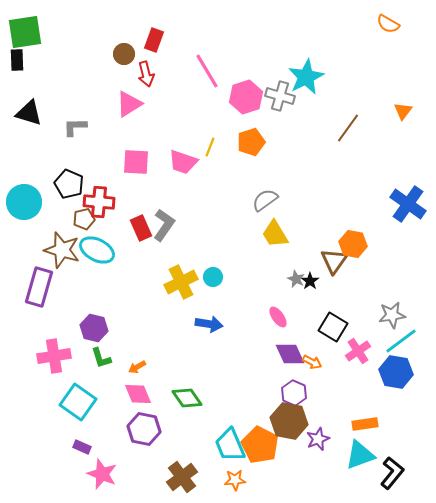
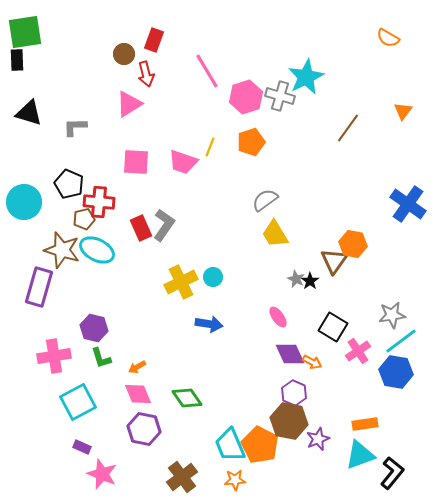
orange semicircle at (388, 24): moved 14 px down
cyan square at (78, 402): rotated 27 degrees clockwise
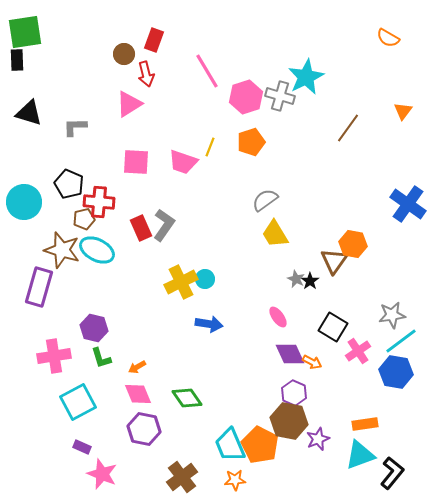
cyan circle at (213, 277): moved 8 px left, 2 px down
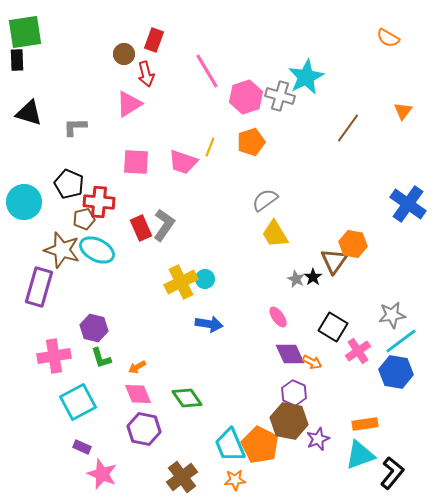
black star at (310, 281): moved 3 px right, 4 px up
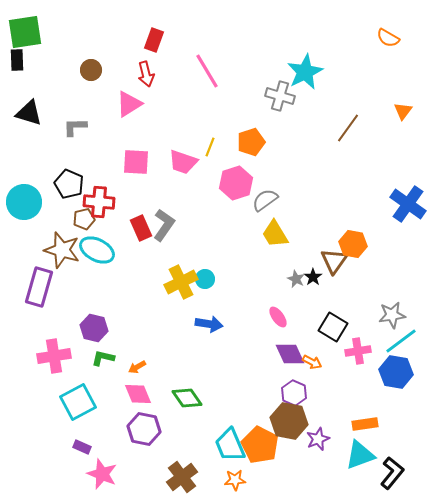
brown circle at (124, 54): moved 33 px left, 16 px down
cyan star at (306, 77): moved 1 px left, 5 px up
pink hexagon at (246, 97): moved 10 px left, 86 px down
pink cross at (358, 351): rotated 25 degrees clockwise
green L-shape at (101, 358): moved 2 px right; rotated 120 degrees clockwise
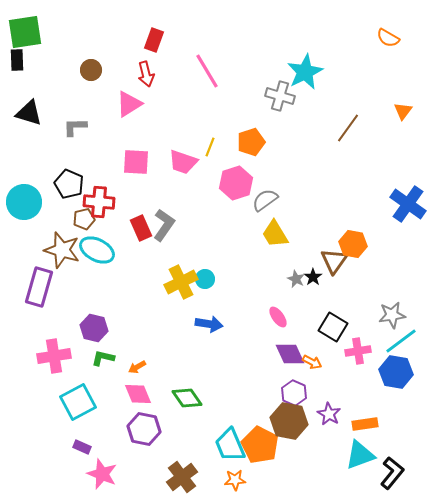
purple star at (318, 439): moved 11 px right, 25 px up; rotated 20 degrees counterclockwise
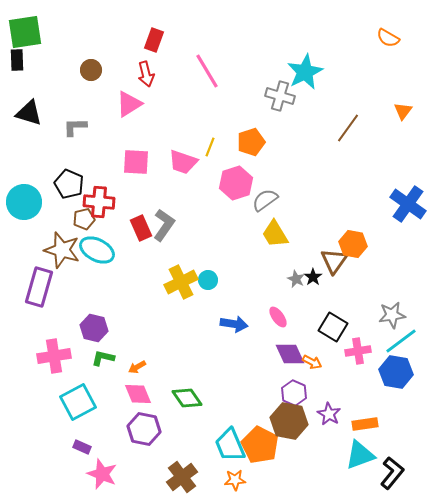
cyan circle at (205, 279): moved 3 px right, 1 px down
blue arrow at (209, 324): moved 25 px right
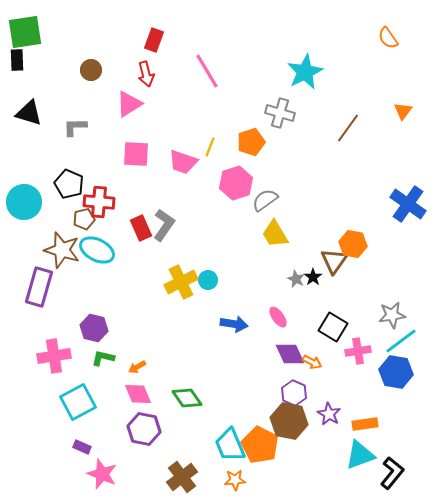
orange semicircle at (388, 38): rotated 25 degrees clockwise
gray cross at (280, 96): moved 17 px down
pink square at (136, 162): moved 8 px up
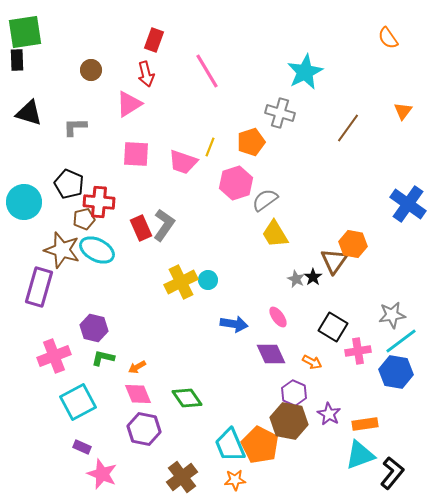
purple diamond at (290, 354): moved 19 px left
pink cross at (54, 356): rotated 12 degrees counterclockwise
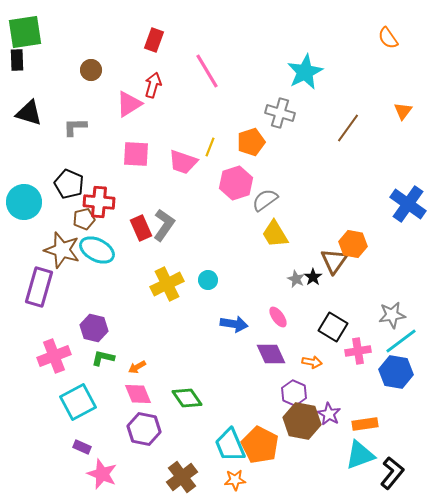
red arrow at (146, 74): moved 7 px right, 11 px down; rotated 150 degrees counterclockwise
yellow cross at (181, 282): moved 14 px left, 2 px down
orange arrow at (312, 362): rotated 18 degrees counterclockwise
brown hexagon at (289, 421): moved 13 px right
